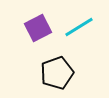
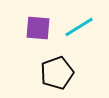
purple square: rotated 32 degrees clockwise
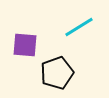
purple square: moved 13 px left, 17 px down
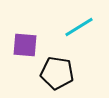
black pentagon: rotated 28 degrees clockwise
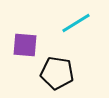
cyan line: moved 3 px left, 4 px up
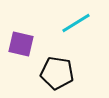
purple square: moved 4 px left, 1 px up; rotated 8 degrees clockwise
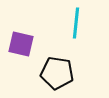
cyan line: rotated 52 degrees counterclockwise
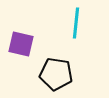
black pentagon: moved 1 px left, 1 px down
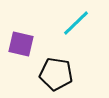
cyan line: rotated 40 degrees clockwise
